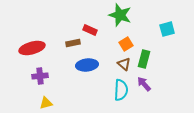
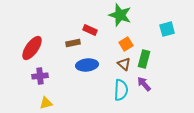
red ellipse: rotated 40 degrees counterclockwise
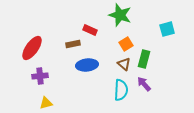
brown rectangle: moved 1 px down
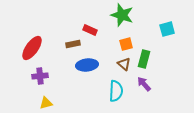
green star: moved 2 px right
orange square: rotated 16 degrees clockwise
cyan semicircle: moved 5 px left, 1 px down
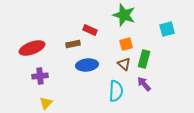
green star: moved 2 px right
red ellipse: rotated 35 degrees clockwise
yellow triangle: rotated 32 degrees counterclockwise
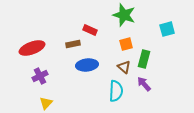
brown triangle: moved 3 px down
purple cross: rotated 21 degrees counterclockwise
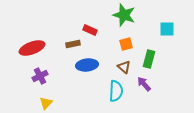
cyan square: rotated 14 degrees clockwise
green rectangle: moved 5 px right
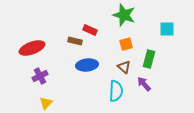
brown rectangle: moved 2 px right, 3 px up; rotated 24 degrees clockwise
